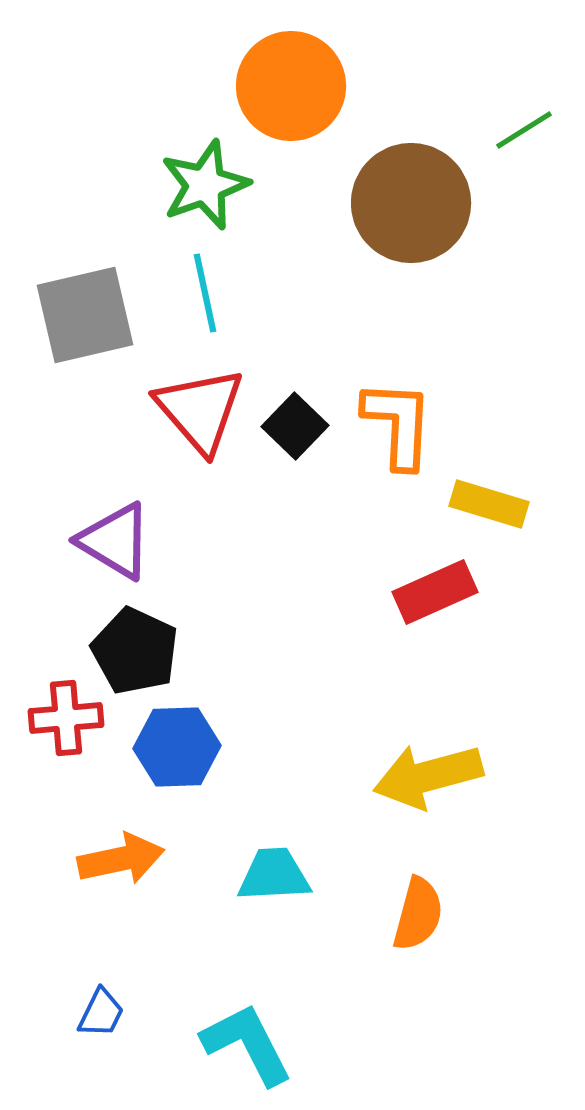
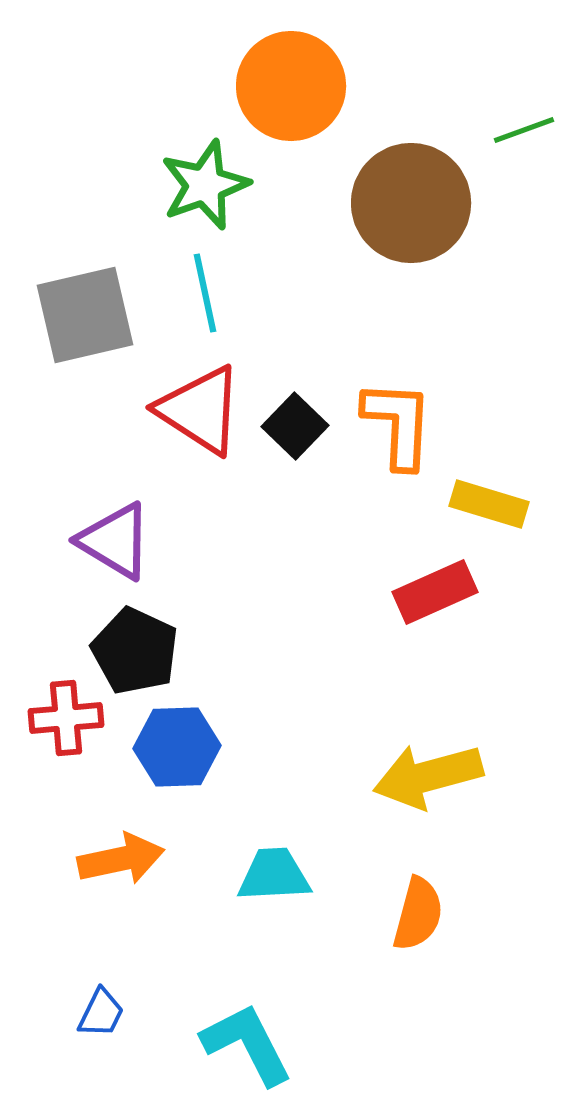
green line: rotated 12 degrees clockwise
red triangle: rotated 16 degrees counterclockwise
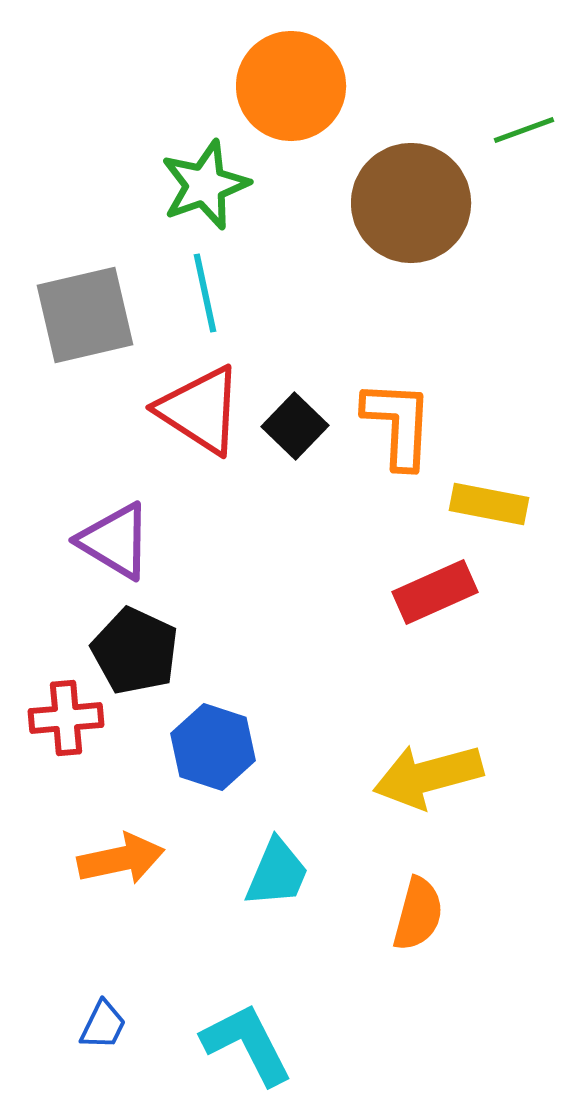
yellow rectangle: rotated 6 degrees counterclockwise
blue hexagon: moved 36 px right; rotated 20 degrees clockwise
cyan trapezoid: moved 3 px right, 2 px up; rotated 116 degrees clockwise
blue trapezoid: moved 2 px right, 12 px down
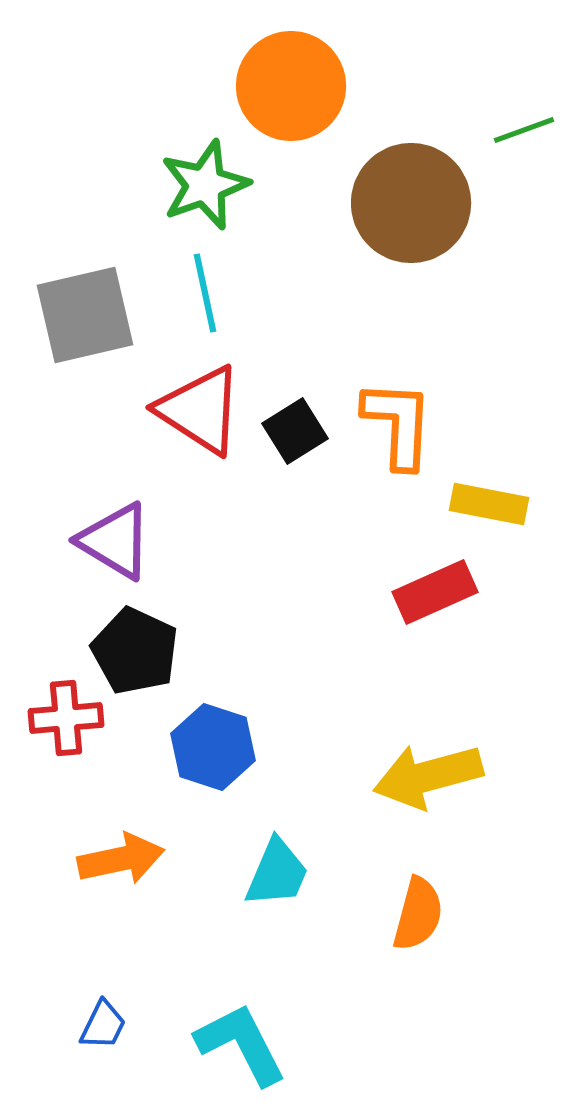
black square: moved 5 px down; rotated 14 degrees clockwise
cyan L-shape: moved 6 px left
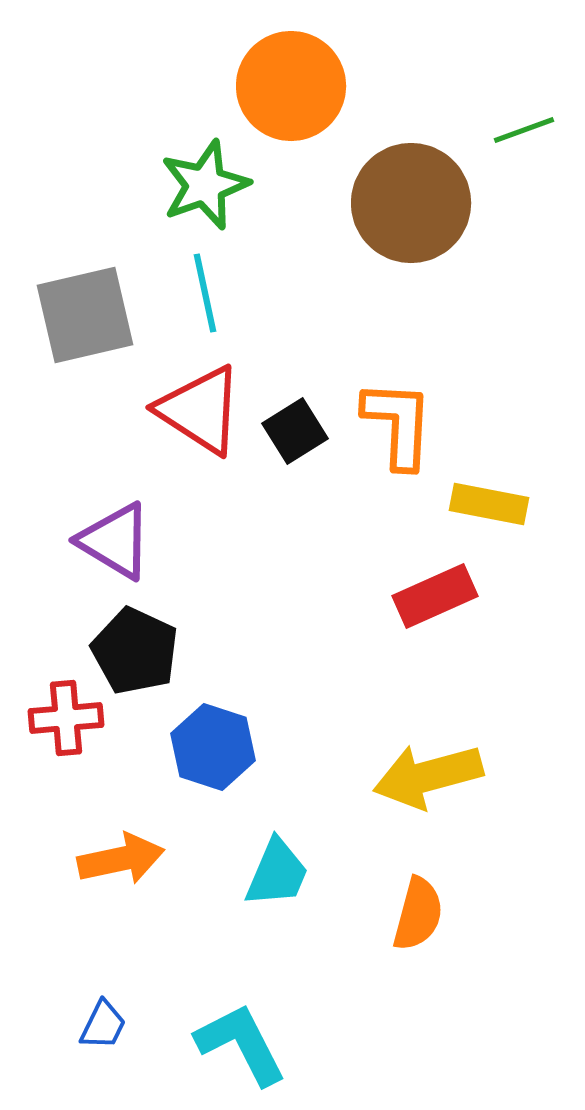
red rectangle: moved 4 px down
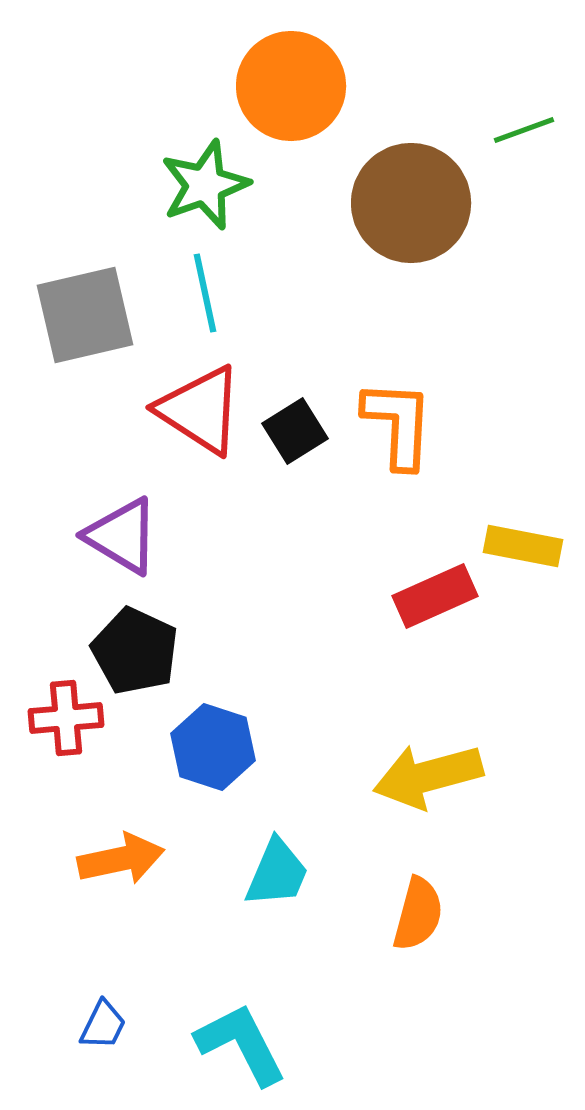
yellow rectangle: moved 34 px right, 42 px down
purple triangle: moved 7 px right, 5 px up
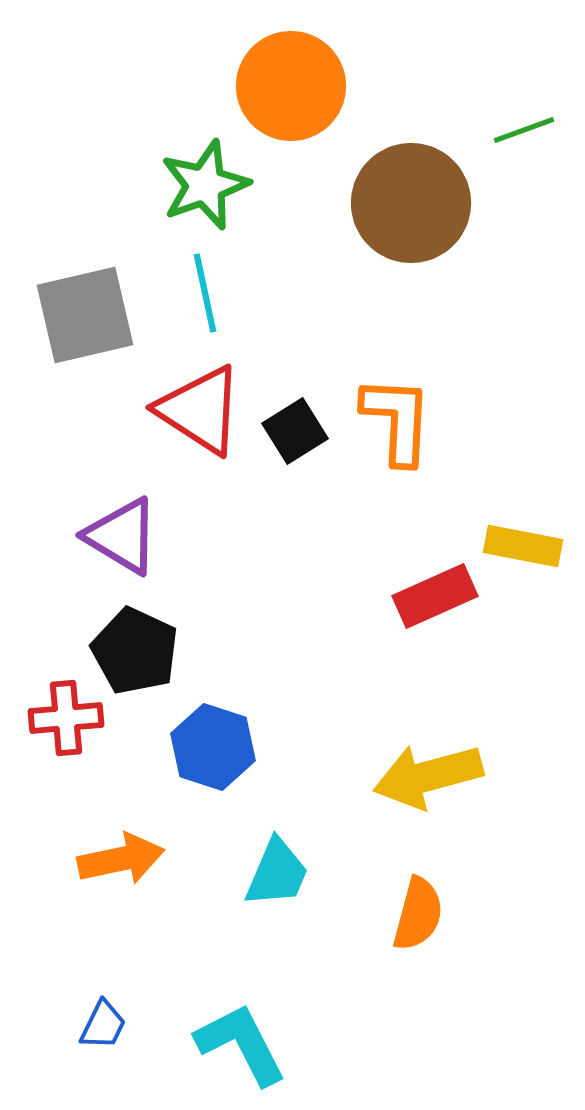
orange L-shape: moved 1 px left, 4 px up
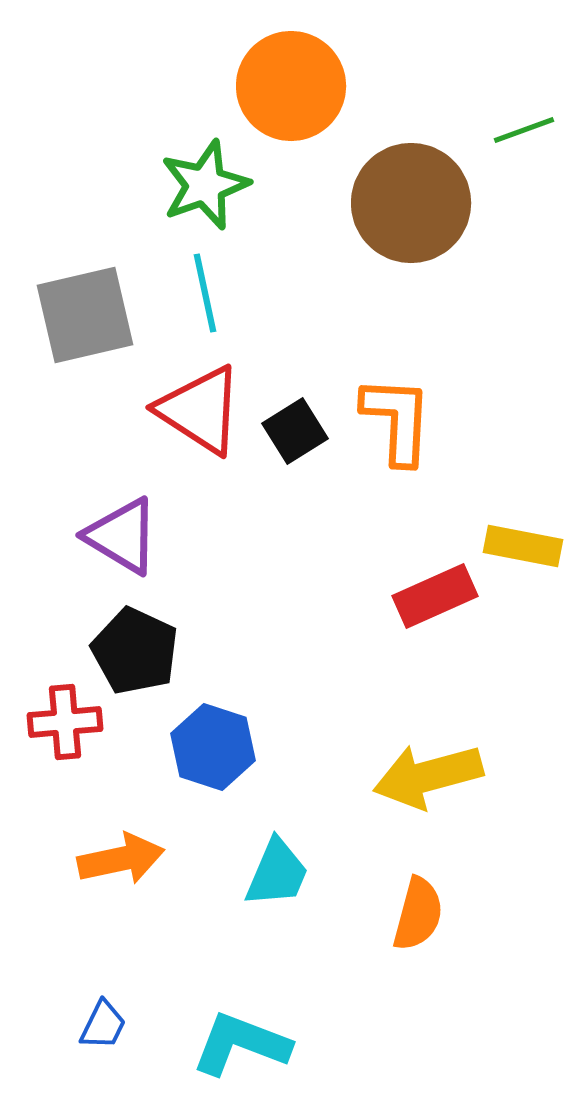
red cross: moved 1 px left, 4 px down
cyan L-shape: rotated 42 degrees counterclockwise
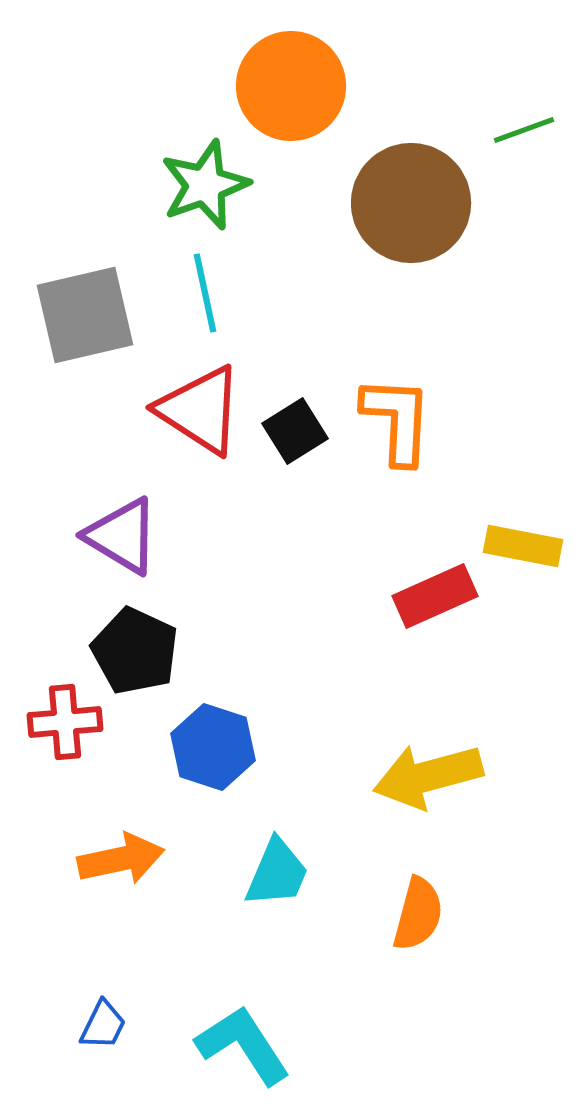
cyan L-shape: moved 2 px right, 1 px down; rotated 36 degrees clockwise
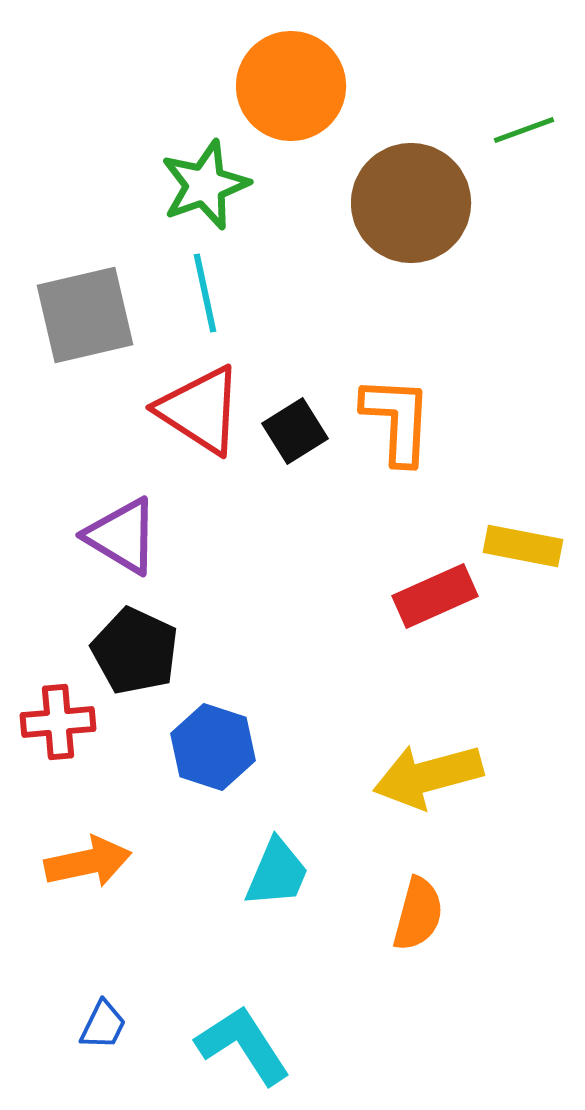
red cross: moved 7 px left
orange arrow: moved 33 px left, 3 px down
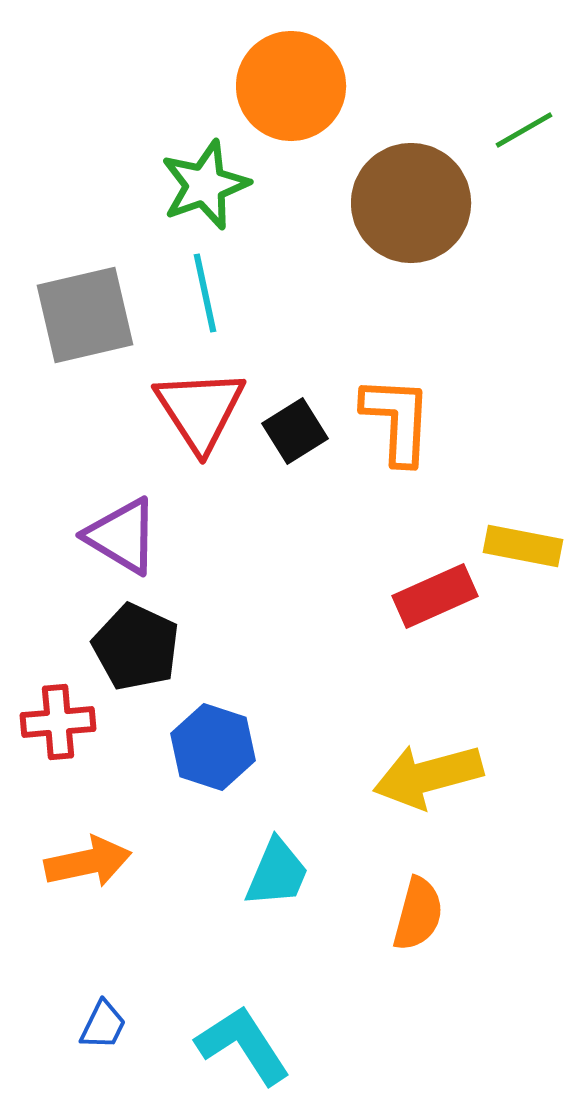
green line: rotated 10 degrees counterclockwise
red triangle: rotated 24 degrees clockwise
black pentagon: moved 1 px right, 4 px up
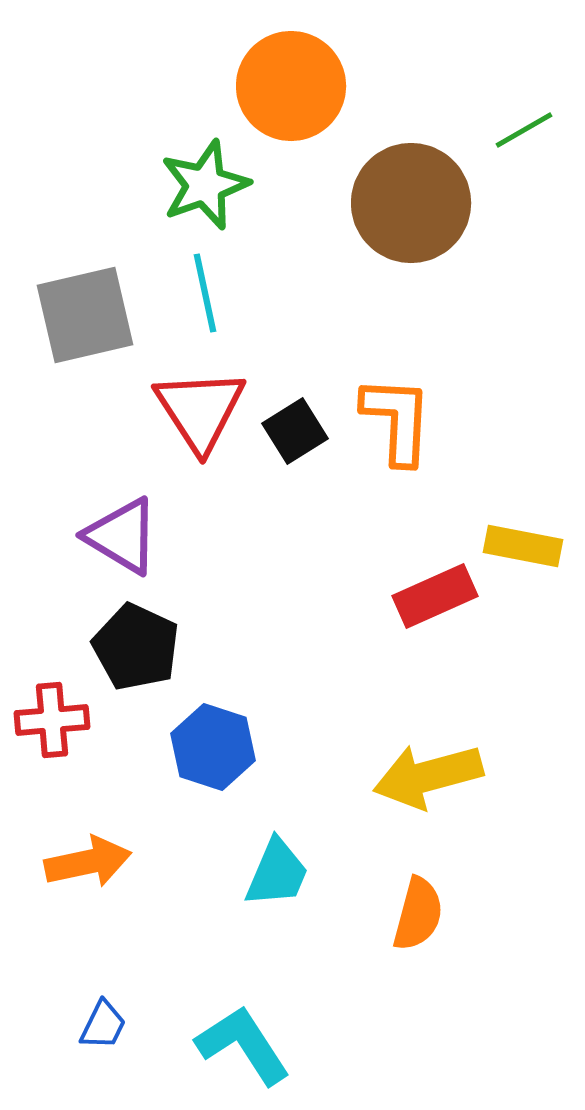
red cross: moved 6 px left, 2 px up
